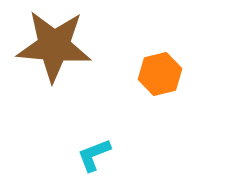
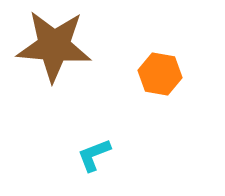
orange hexagon: rotated 24 degrees clockwise
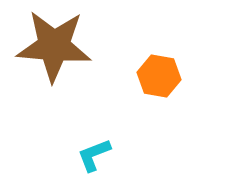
orange hexagon: moved 1 px left, 2 px down
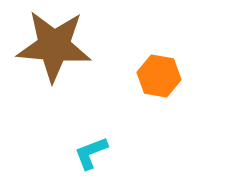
cyan L-shape: moved 3 px left, 2 px up
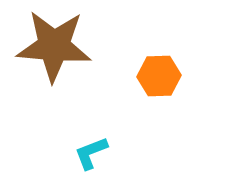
orange hexagon: rotated 12 degrees counterclockwise
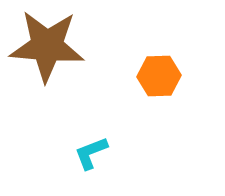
brown star: moved 7 px left
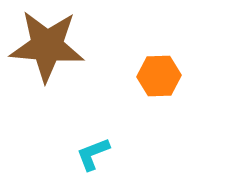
cyan L-shape: moved 2 px right, 1 px down
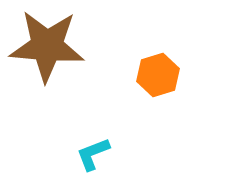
orange hexagon: moved 1 px left, 1 px up; rotated 15 degrees counterclockwise
